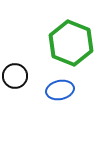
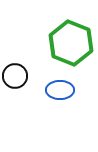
blue ellipse: rotated 12 degrees clockwise
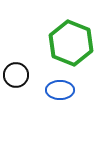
black circle: moved 1 px right, 1 px up
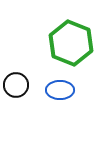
black circle: moved 10 px down
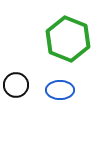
green hexagon: moved 3 px left, 4 px up
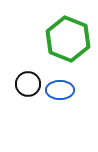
black circle: moved 12 px right, 1 px up
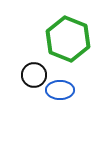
black circle: moved 6 px right, 9 px up
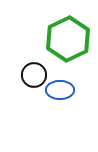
green hexagon: rotated 12 degrees clockwise
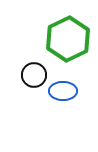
blue ellipse: moved 3 px right, 1 px down
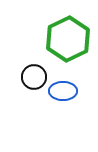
black circle: moved 2 px down
